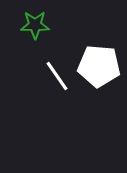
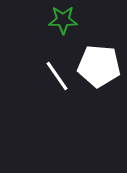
green star: moved 28 px right, 5 px up
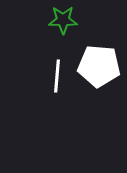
white line: rotated 40 degrees clockwise
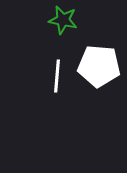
green star: rotated 12 degrees clockwise
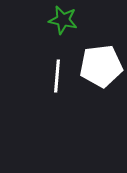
white pentagon: moved 2 px right; rotated 12 degrees counterclockwise
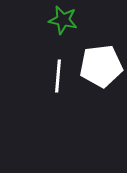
white line: moved 1 px right
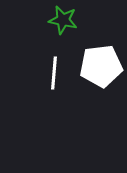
white line: moved 4 px left, 3 px up
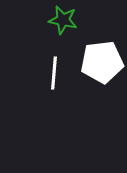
white pentagon: moved 1 px right, 4 px up
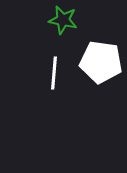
white pentagon: moved 1 px left; rotated 15 degrees clockwise
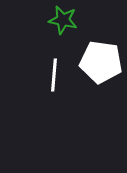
white line: moved 2 px down
